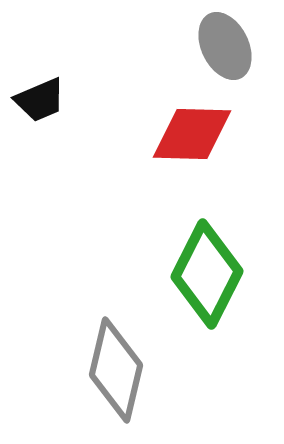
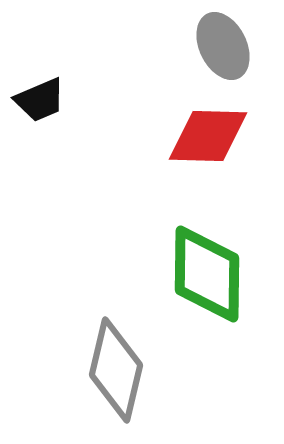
gray ellipse: moved 2 px left
red diamond: moved 16 px right, 2 px down
green diamond: rotated 26 degrees counterclockwise
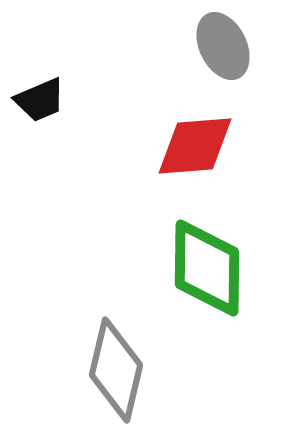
red diamond: moved 13 px left, 10 px down; rotated 6 degrees counterclockwise
green diamond: moved 6 px up
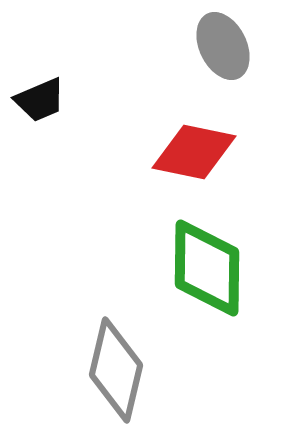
red diamond: moved 1 px left, 6 px down; rotated 16 degrees clockwise
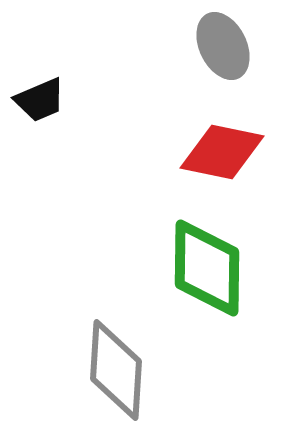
red diamond: moved 28 px right
gray diamond: rotated 10 degrees counterclockwise
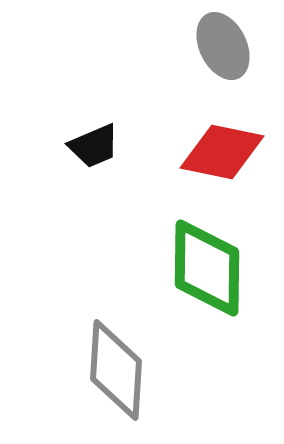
black trapezoid: moved 54 px right, 46 px down
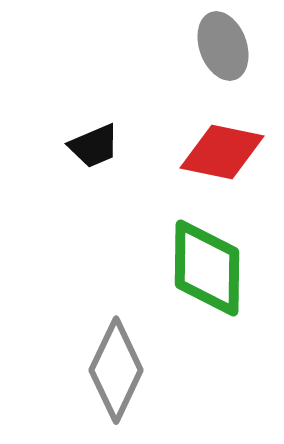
gray ellipse: rotated 6 degrees clockwise
gray diamond: rotated 22 degrees clockwise
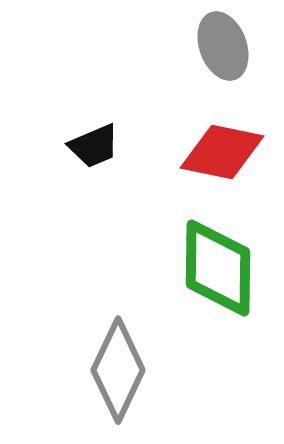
green diamond: moved 11 px right
gray diamond: moved 2 px right
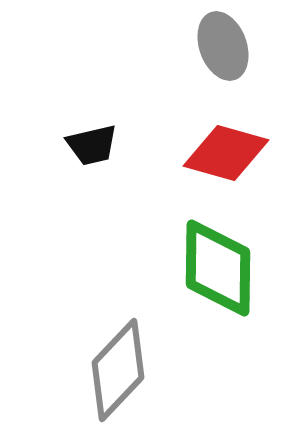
black trapezoid: moved 2 px left, 1 px up; rotated 10 degrees clockwise
red diamond: moved 4 px right, 1 px down; rotated 4 degrees clockwise
gray diamond: rotated 18 degrees clockwise
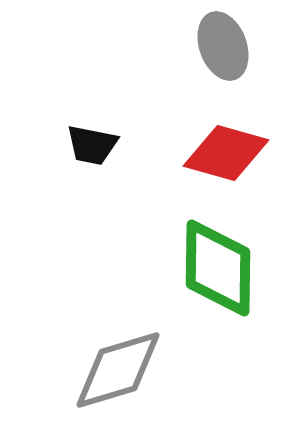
black trapezoid: rotated 24 degrees clockwise
gray diamond: rotated 30 degrees clockwise
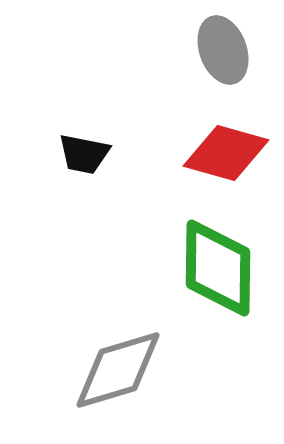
gray ellipse: moved 4 px down
black trapezoid: moved 8 px left, 9 px down
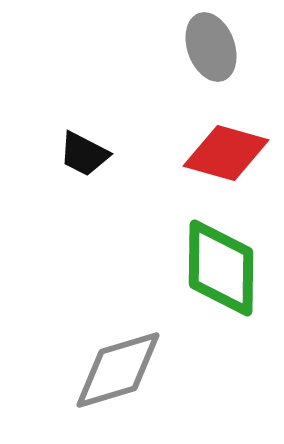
gray ellipse: moved 12 px left, 3 px up
black trapezoid: rotated 16 degrees clockwise
green diamond: moved 3 px right
